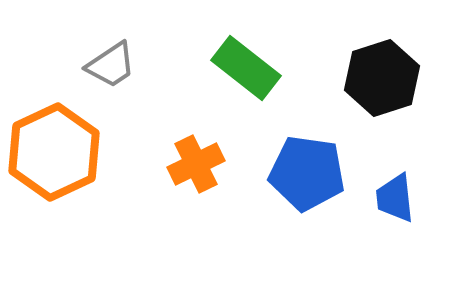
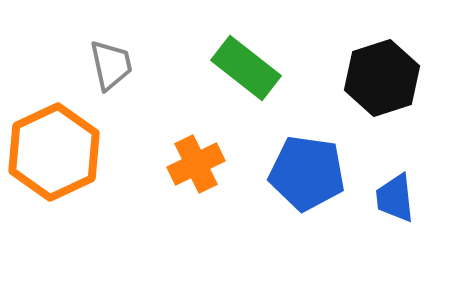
gray trapezoid: rotated 68 degrees counterclockwise
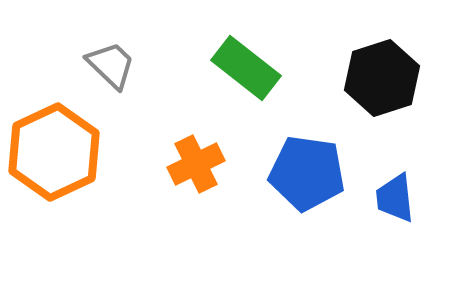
gray trapezoid: rotated 34 degrees counterclockwise
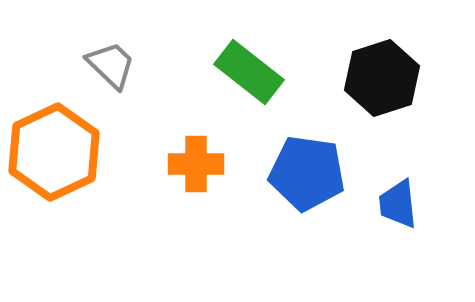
green rectangle: moved 3 px right, 4 px down
orange cross: rotated 26 degrees clockwise
blue trapezoid: moved 3 px right, 6 px down
